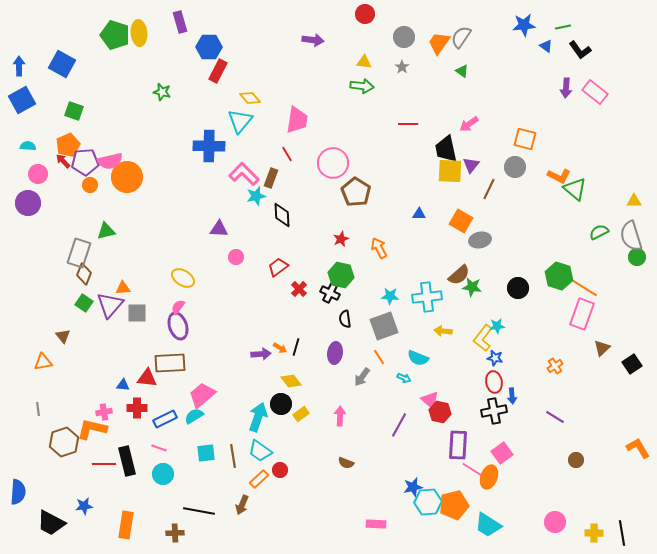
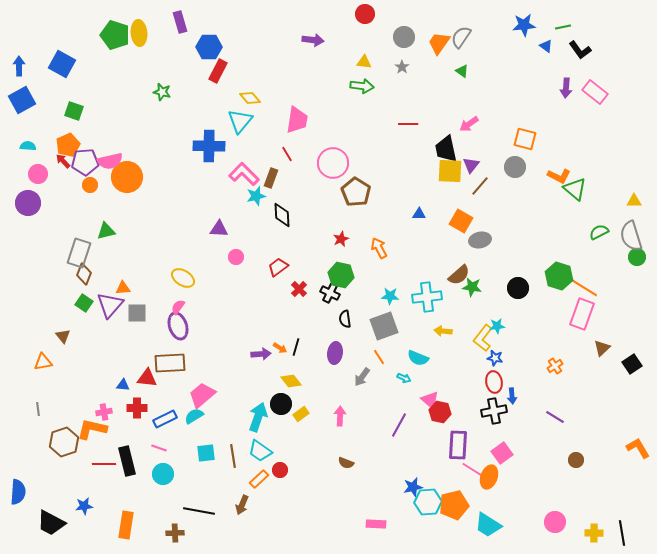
brown line at (489, 189): moved 9 px left, 3 px up; rotated 15 degrees clockwise
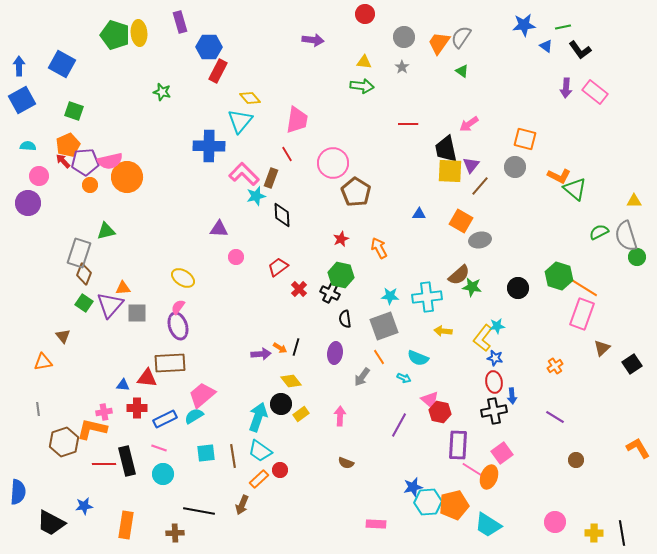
pink circle at (38, 174): moved 1 px right, 2 px down
gray semicircle at (631, 236): moved 5 px left
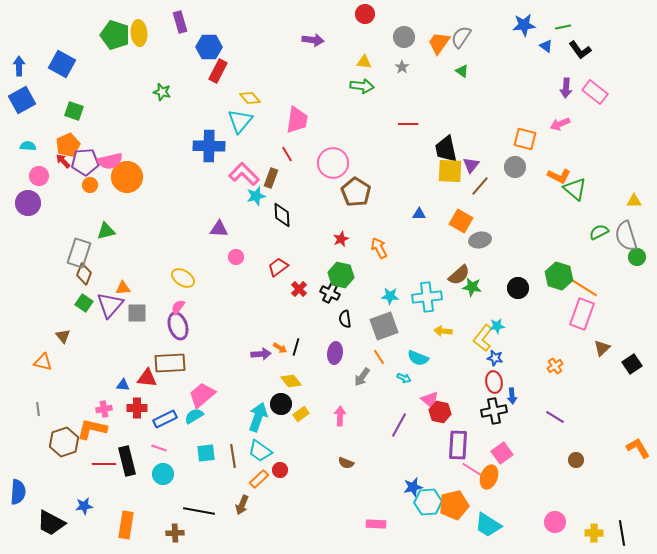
pink arrow at (469, 124): moved 91 px right; rotated 12 degrees clockwise
orange triangle at (43, 362): rotated 24 degrees clockwise
pink cross at (104, 412): moved 3 px up
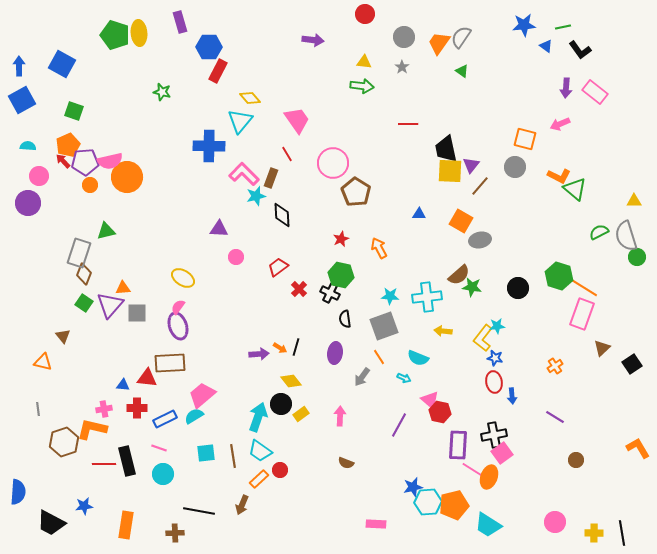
pink trapezoid at (297, 120): rotated 44 degrees counterclockwise
purple arrow at (261, 354): moved 2 px left
black cross at (494, 411): moved 24 px down
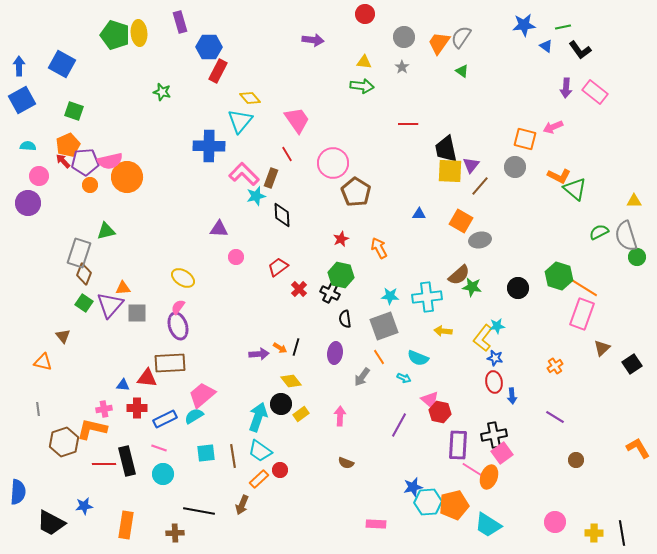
pink arrow at (560, 124): moved 7 px left, 3 px down
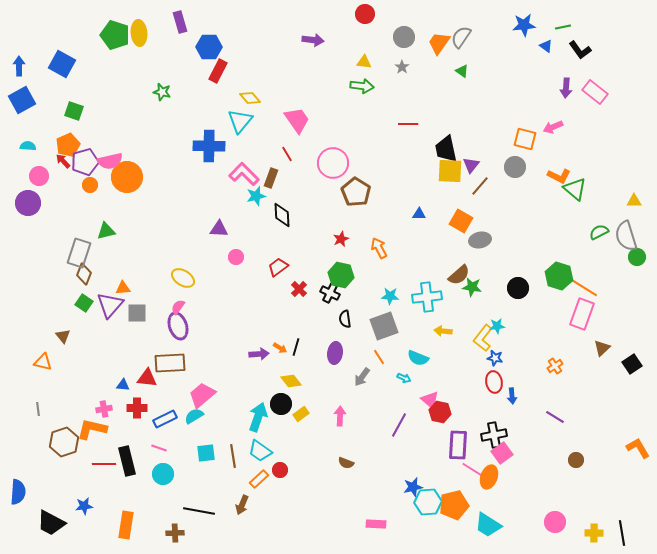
purple pentagon at (85, 162): rotated 12 degrees counterclockwise
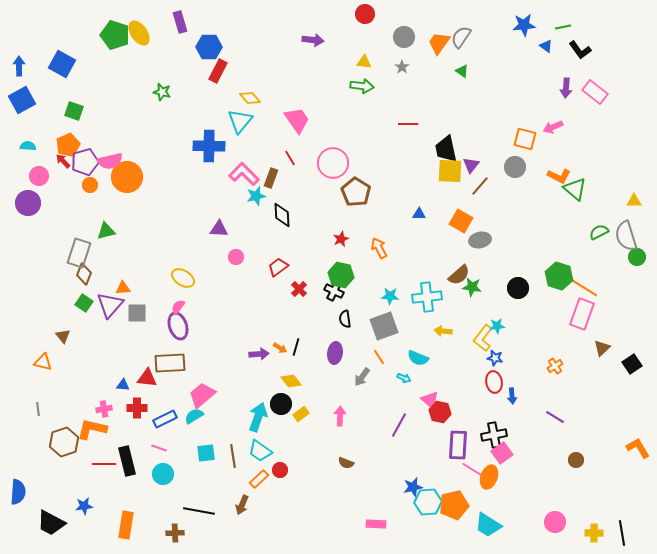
yellow ellipse at (139, 33): rotated 30 degrees counterclockwise
red line at (287, 154): moved 3 px right, 4 px down
black cross at (330, 293): moved 4 px right, 2 px up
